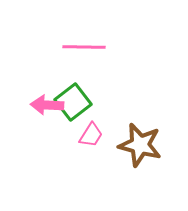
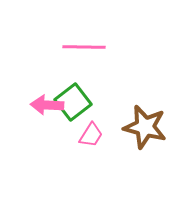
brown star: moved 5 px right, 18 px up
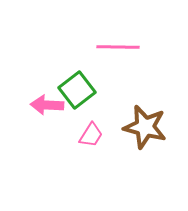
pink line: moved 34 px right
green square: moved 4 px right, 12 px up
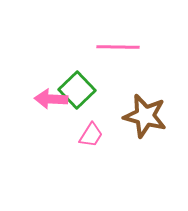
green square: rotated 6 degrees counterclockwise
pink arrow: moved 4 px right, 6 px up
brown star: moved 11 px up
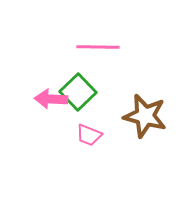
pink line: moved 20 px left
green square: moved 1 px right, 2 px down
pink trapezoid: moved 2 px left; rotated 80 degrees clockwise
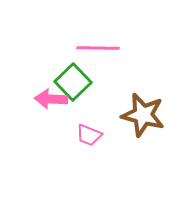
pink line: moved 1 px down
green square: moved 5 px left, 10 px up
brown star: moved 2 px left, 1 px up
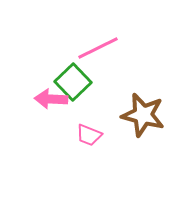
pink line: rotated 27 degrees counterclockwise
